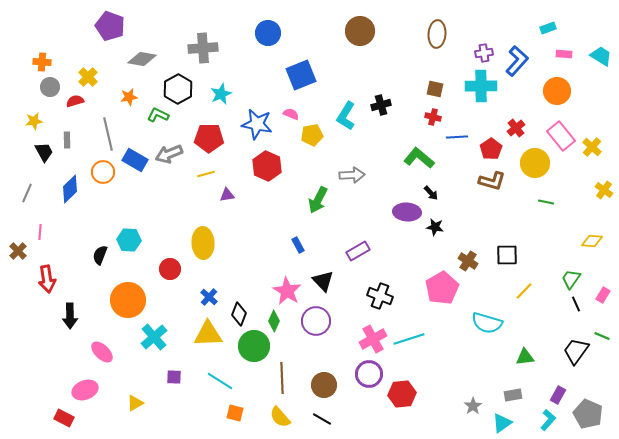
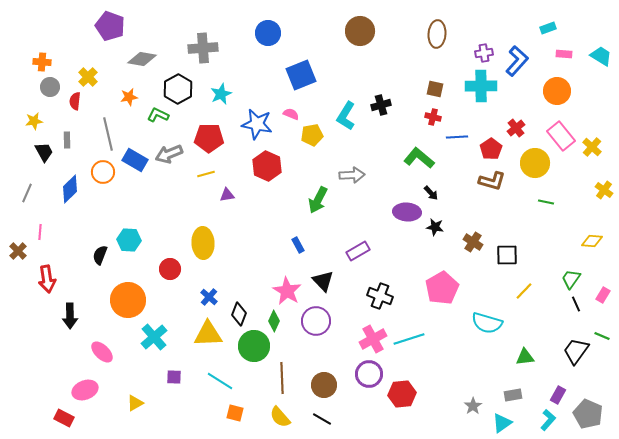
red semicircle at (75, 101): rotated 66 degrees counterclockwise
brown cross at (468, 261): moved 5 px right, 19 px up
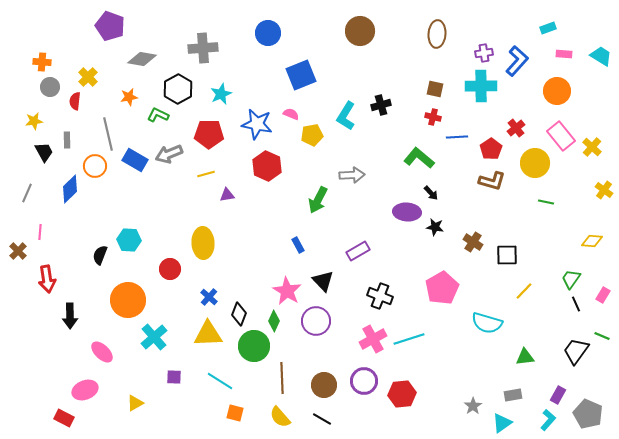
red pentagon at (209, 138): moved 4 px up
orange circle at (103, 172): moved 8 px left, 6 px up
purple circle at (369, 374): moved 5 px left, 7 px down
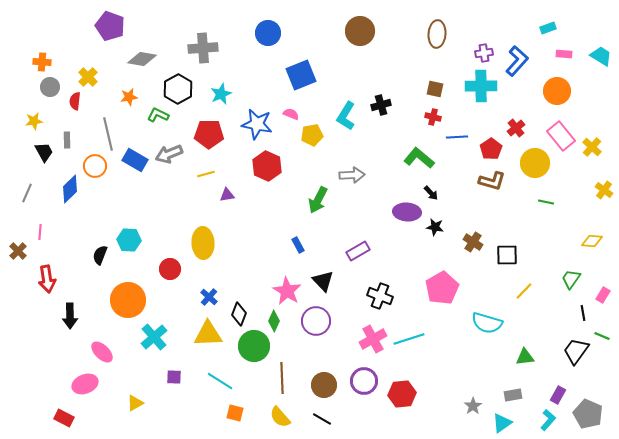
black line at (576, 304): moved 7 px right, 9 px down; rotated 14 degrees clockwise
pink ellipse at (85, 390): moved 6 px up
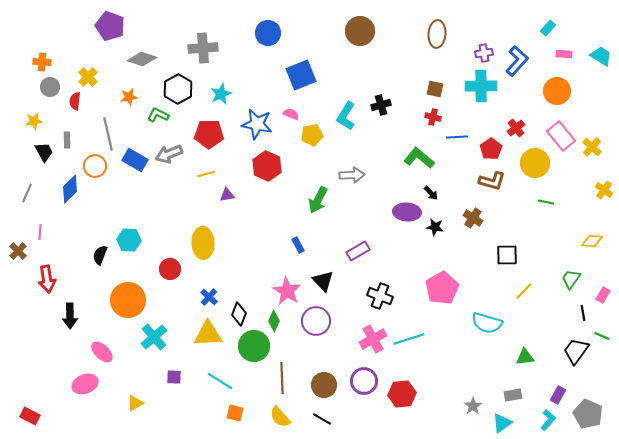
cyan rectangle at (548, 28): rotated 28 degrees counterclockwise
gray diamond at (142, 59): rotated 8 degrees clockwise
brown cross at (473, 242): moved 24 px up
red rectangle at (64, 418): moved 34 px left, 2 px up
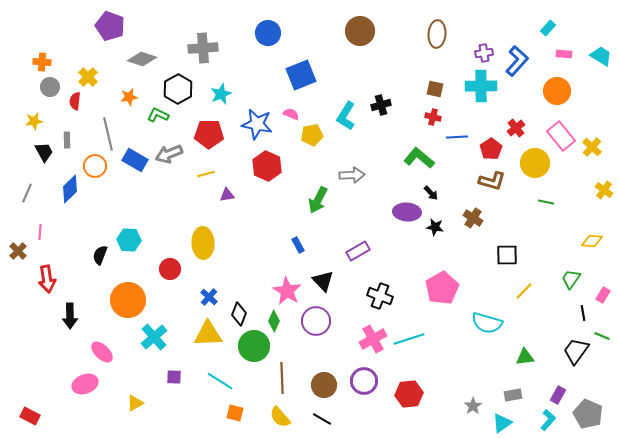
red hexagon at (402, 394): moved 7 px right
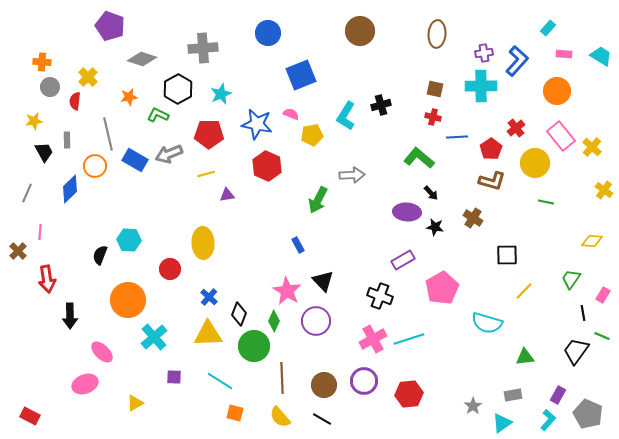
purple rectangle at (358, 251): moved 45 px right, 9 px down
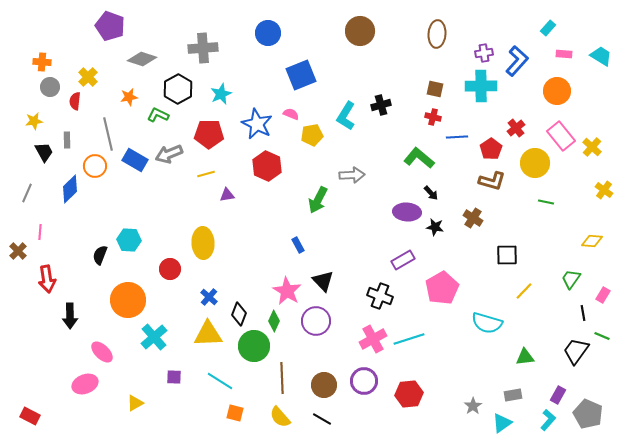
blue star at (257, 124): rotated 16 degrees clockwise
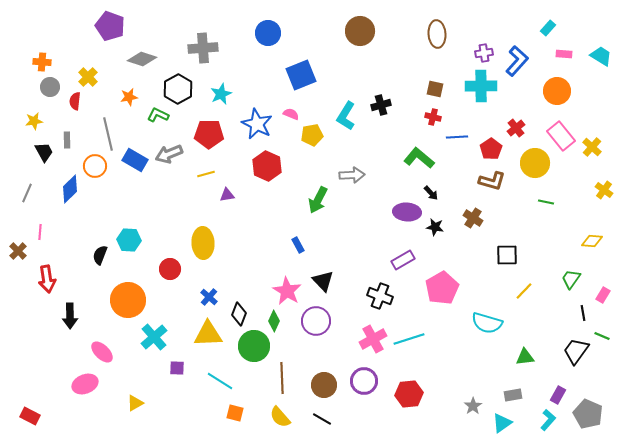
brown ellipse at (437, 34): rotated 8 degrees counterclockwise
purple square at (174, 377): moved 3 px right, 9 px up
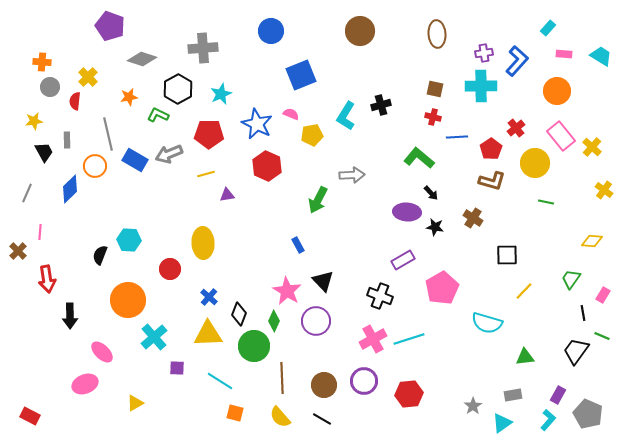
blue circle at (268, 33): moved 3 px right, 2 px up
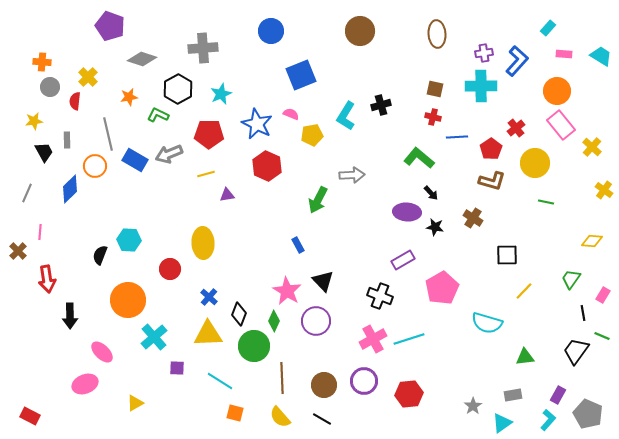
pink rectangle at (561, 136): moved 11 px up
